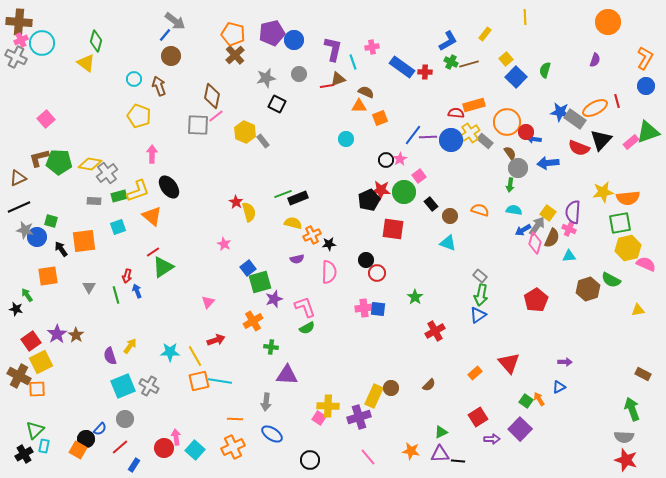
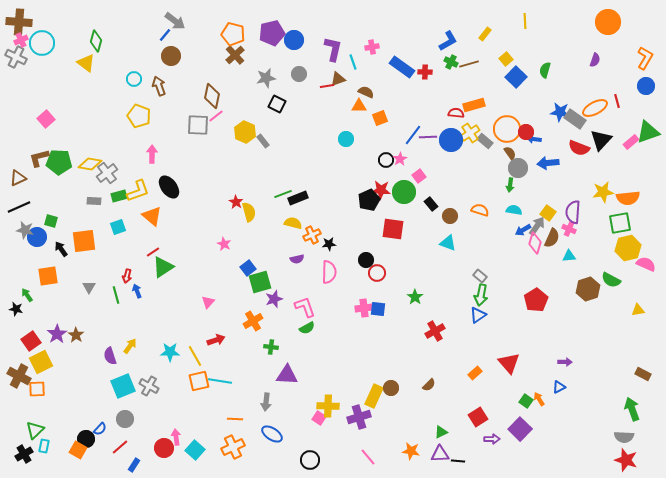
yellow line at (525, 17): moved 4 px down
orange circle at (507, 122): moved 7 px down
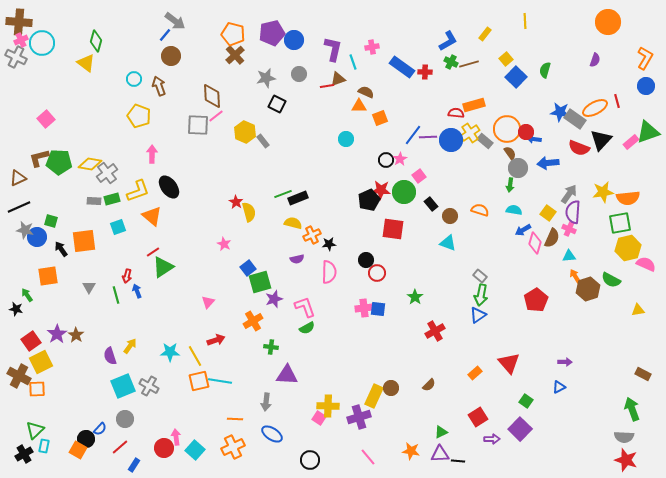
brown diamond at (212, 96): rotated 15 degrees counterclockwise
green rectangle at (119, 196): moved 7 px left, 3 px down
gray arrow at (537, 226): moved 32 px right, 32 px up
orange arrow at (539, 399): moved 36 px right, 123 px up
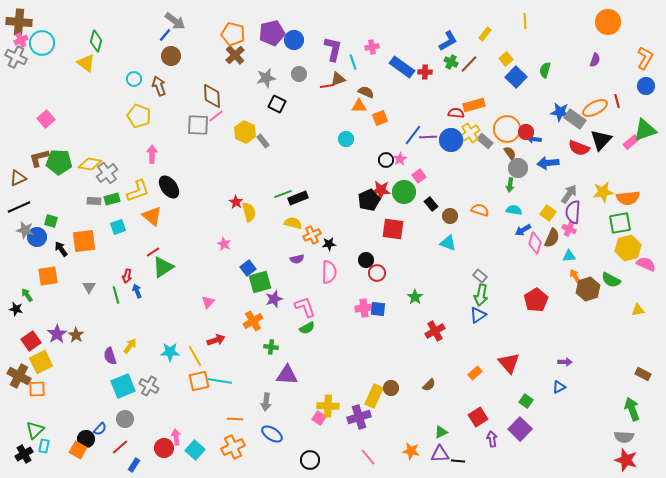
brown line at (469, 64): rotated 30 degrees counterclockwise
green triangle at (648, 132): moved 3 px left, 2 px up
purple arrow at (492, 439): rotated 98 degrees counterclockwise
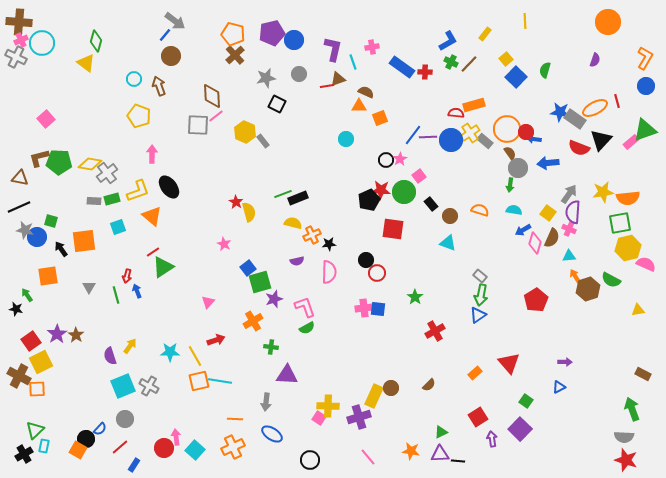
brown triangle at (18, 178): moved 2 px right; rotated 36 degrees clockwise
purple semicircle at (297, 259): moved 2 px down
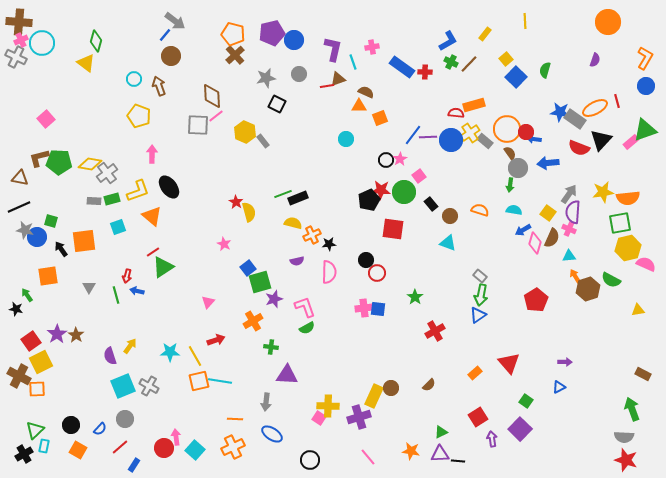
blue arrow at (137, 291): rotated 56 degrees counterclockwise
black circle at (86, 439): moved 15 px left, 14 px up
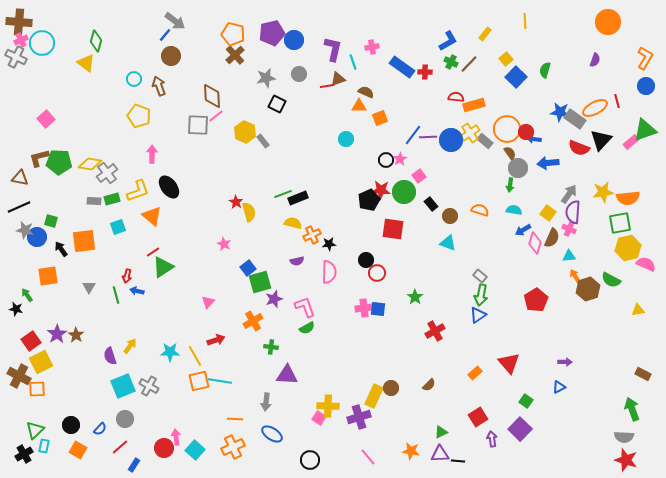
red semicircle at (456, 113): moved 16 px up
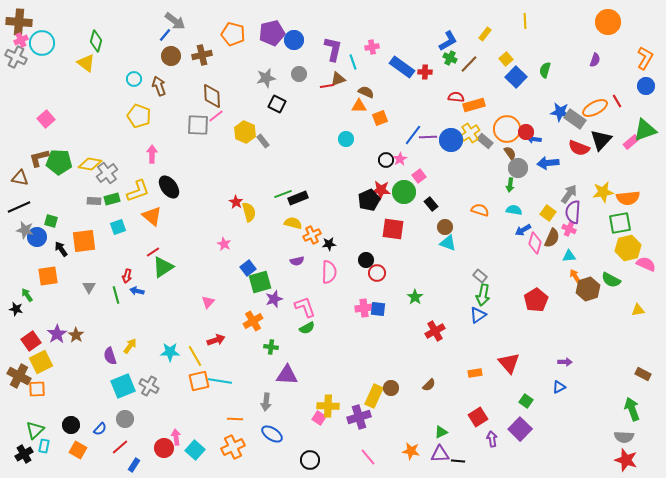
brown cross at (235, 55): moved 33 px left; rotated 30 degrees clockwise
green cross at (451, 62): moved 1 px left, 4 px up
red line at (617, 101): rotated 16 degrees counterclockwise
brown circle at (450, 216): moved 5 px left, 11 px down
green arrow at (481, 295): moved 2 px right
orange rectangle at (475, 373): rotated 32 degrees clockwise
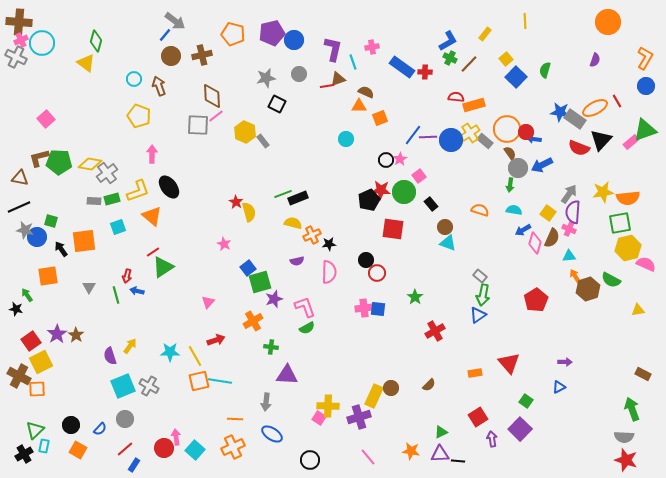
blue arrow at (548, 163): moved 6 px left, 2 px down; rotated 20 degrees counterclockwise
red line at (120, 447): moved 5 px right, 2 px down
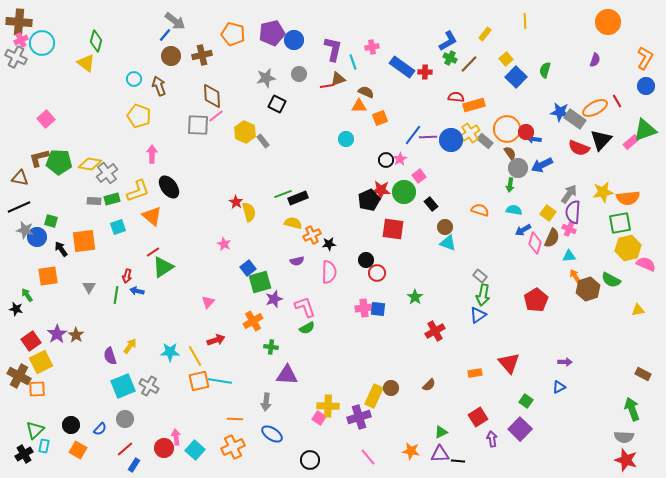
green line at (116, 295): rotated 24 degrees clockwise
